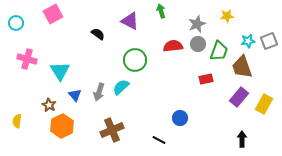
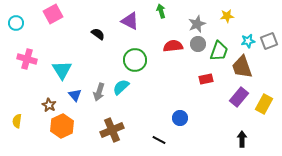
cyan triangle: moved 2 px right, 1 px up
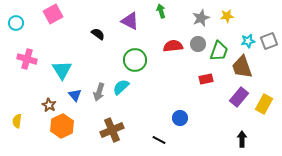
gray star: moved 4 px right, 6 px up
